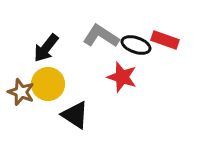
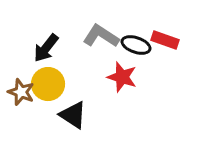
black triangle: moved 2 px left
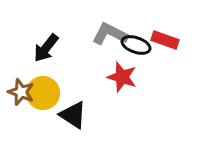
gray L-shape: moved 9 px right, 2 px up; rotated 6 degrees counterclockwise
yellow circle: moved 5 px left, 9 px down
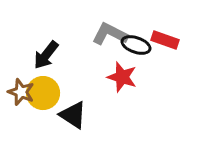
black arrow: moved 7 px down
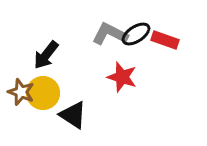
black ellipse: moved 11 px up; rotated 52 degrees counterclockwise
